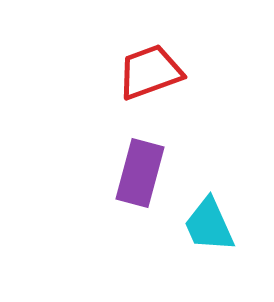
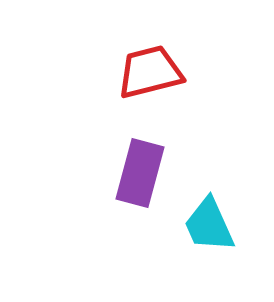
red trapezoid: rotated 6 degrees clockwise
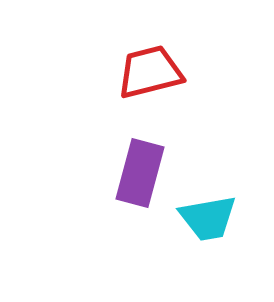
cyan trapezoid: moved 1 px left, 7 px up; rotated 76 degrees counterclockwise
